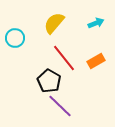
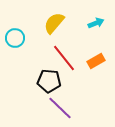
black pentagon: rotated 25 degrees counterclockwise
purple line: moved 2 px down
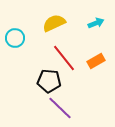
yellow semicircle: rotated 25 degrees clockwise
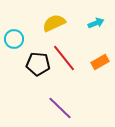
cyan circle: moved 1 px left, 1 px down
orange rectangle: moved 4 px right, 1 px down
black pentagon: moved 11 px left, 17 px up
